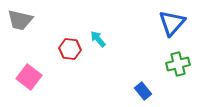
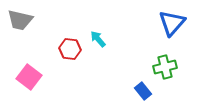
green cross: moved 13 px left, 3 px down
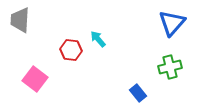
gray trapezoid: rotated 80 degrees clockwise
red hexagon: moved 1 px right, 1 px down
green cross: moved 5 px right
pink square: moved 6 px right, 2 px down
blue rectangle: moved 5 px left, 2 px down
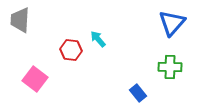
green cross: rotated 15 degrees clockwise
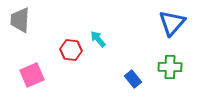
pink square: moved 3 px left, 4 px up; rotated 30 degrees clockwise
blue rectangle: moved 5 px left, 14 px up
